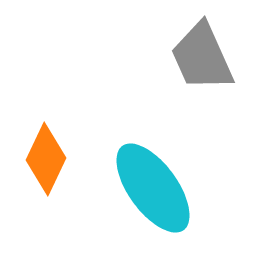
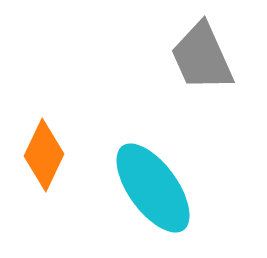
orange diamond: moved 2 px left, 4 px up
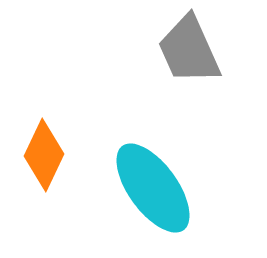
gray trapezoid: moved 13 px left, 7 px up
